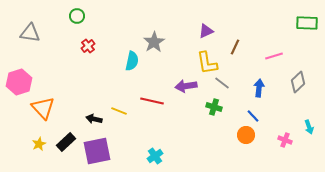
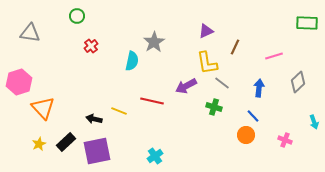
red cross: moved 3 px right
purple arrow: rotated 20 degrees counterclockwise
cyan arrow: moved 5 px right, 5 px up
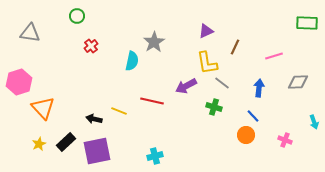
gray diamond: rotated 40 degrees clockwise
cyan cross: rotated 21 degrees clockwise
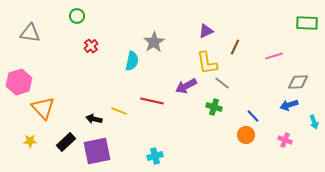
blue arrow: moved 30 px right, 17 px down; rotated 114 degrees counterclockwise
yellow star: moved 9 px left, 3 px up; rotated 24 degrees clockwise
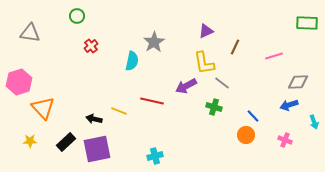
yellow L-shape: moved 3 px left
purple square: moved 2 px up
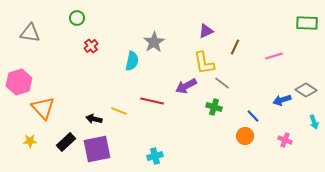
green circle: moved 2 px down
gray diamond: moved 8 px right, 8 px down; rotated 35 degrees clockwise
blue arrow: moved 7 px left, 5 px up
orange circle: moved 1 px left, 1 px down
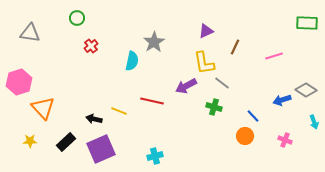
purple square: moved 4 px right; rotated 12 degrees counterclockwise
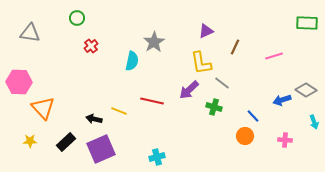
yellow L-shape: moved 3 px left
pink hexagon: rotated 20 degrees clockwise
purple arrow: moved 3 px right, 4 px down; rotated 15 degrees counterclockwise
pink cross: rotated 16 degrees counterclockwise
cyan cross: moved 2 px right, 1 px down
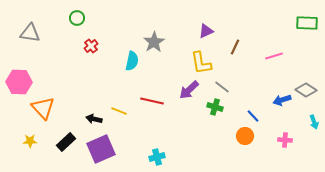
gray line: moved 4 px down
green cross: moved 1 px right
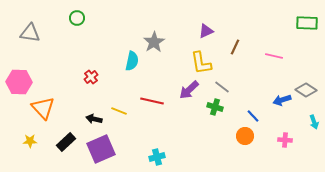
red cross: moved 31 px down
pink line: rotated 30 degrees clockwise
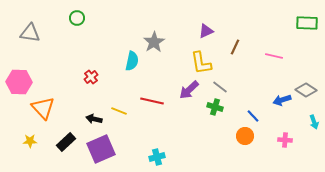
gray line: moved 2 px left
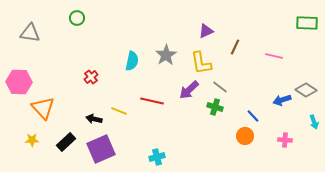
gray star: moved 12 px right, 13 px down
yellow star: moved 2 px right, 1 px up
